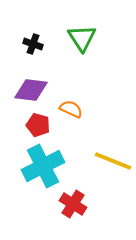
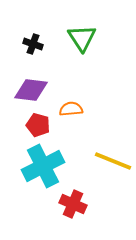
orange semicircle: rotated 30 degrees counterclockwise
red cross: rotated 8 degrees counterclockwise
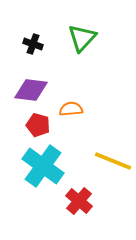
green triangle: rotated 16 degrees clockwise
cyan cross: rotated 27 degrees counterclockwise
red cross: moved 6 px right, 3 px up; rotated 16 degrees clockwise
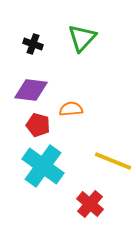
red cross: moved 11 px right, 3 px down
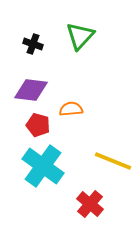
green triangle: moved 2 px left, 2 px up
